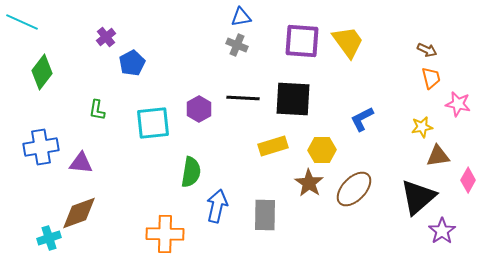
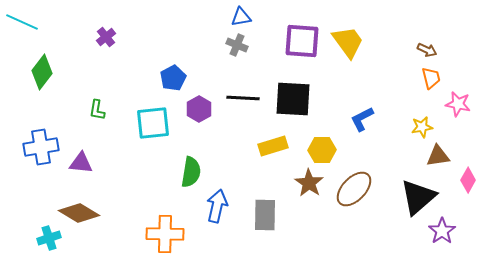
blue pentagon: moved 41 px right, 15 px down
brown diamond: rotated 51 degrees clockwise
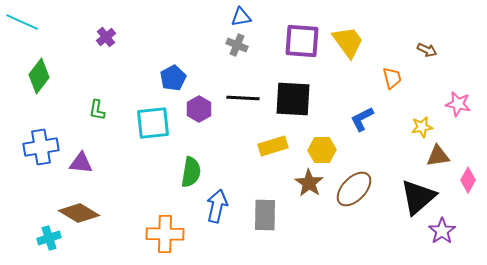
green diamond: moved 3 px left, 4 px down
orange trapezoid: moved 39 px left
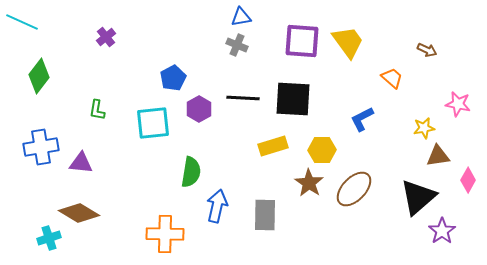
orange trapezoid: rotated 35 degrees counterclockwise
yellow star: moved 2 px right, 1 px down
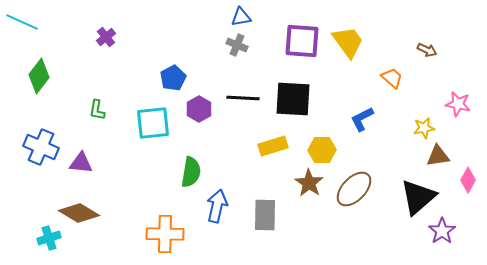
blue cross: rotated 32 degrees clockwise
